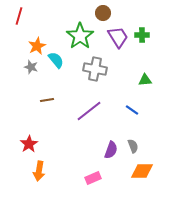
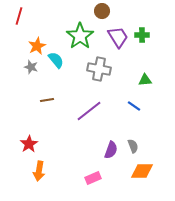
brown circle: moved 1 px left, 2 px up
gray cross: moved 4 px right
blue line: moved 2 px right, 4 px up
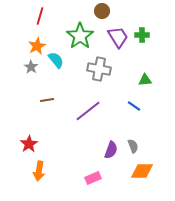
red line: moved 21 px right
gray star: rotated 16 degrees clockwise
purple line: moved 1 px left
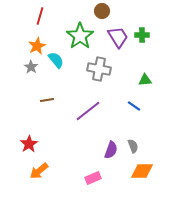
orange arrow: rotated 42 degrees clockwise
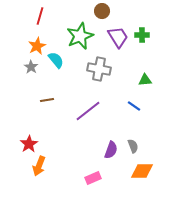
green star: rotated 12 degrees clockwise
orange arrow: moved 5 px up; rotated 30 degrees counterclockwise
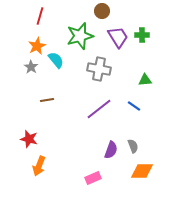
green star: rotated 8 degrees clockwise
purple line: moved 11 px right, 2 px up
red star: moved 5 px up; rotated 24 degrees counterclockwise
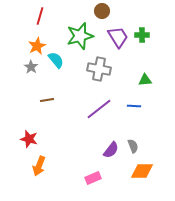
blue line: rotated 32 degrees counterclockwise
purple semicircle: rotated 18 degrees clockwise
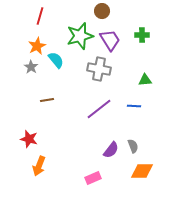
purple trapezoid: moved 8 px left, 3 px down
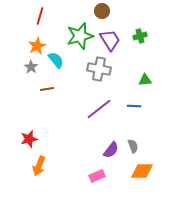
green cross: moved 2 px left, 1 px down; rotated 16 degrees counterclockwise
brown line: moved 11 px up
red star: rotated 30 degrees counterclockwise
pink rectangle: moved 4 px right, 2 px up
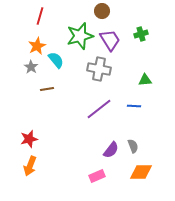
green cross: moved 1 px right, 2 px up
orange arrow: moved 9 px left
orange diamond: moved 1 px left, 1 px down
